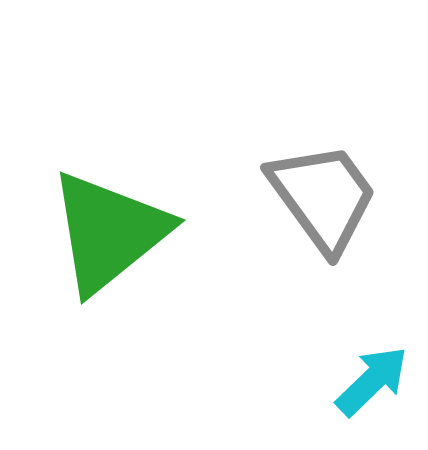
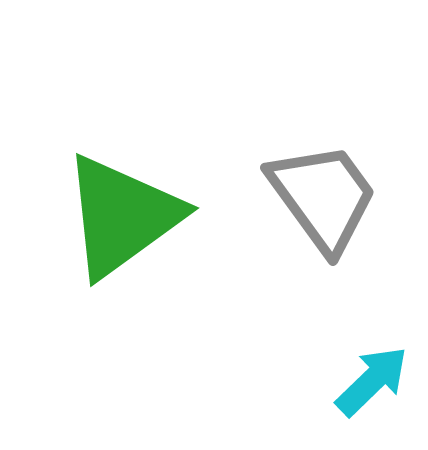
green triangle: moved 13 px right, 16 px up; rotated 3 degrees clockwise
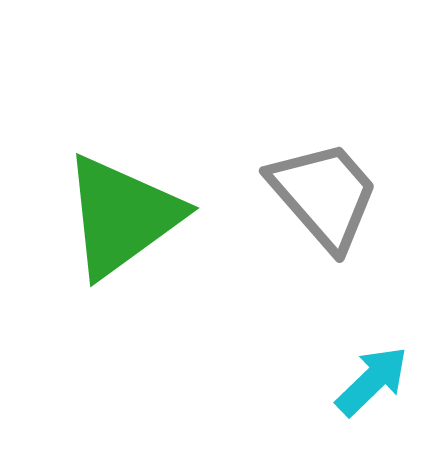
gray trapezoid: moved 1 px right, 2 px up; rotated 5 degrees counterclockwise
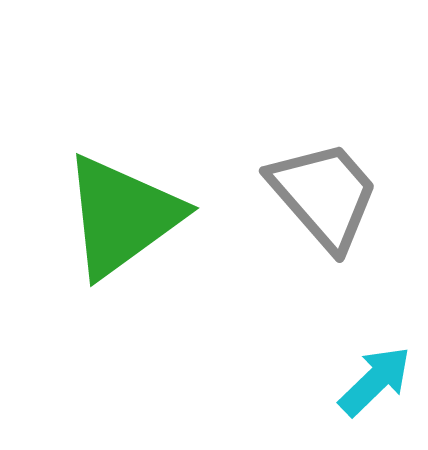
cyan arrow: moved 3 px right
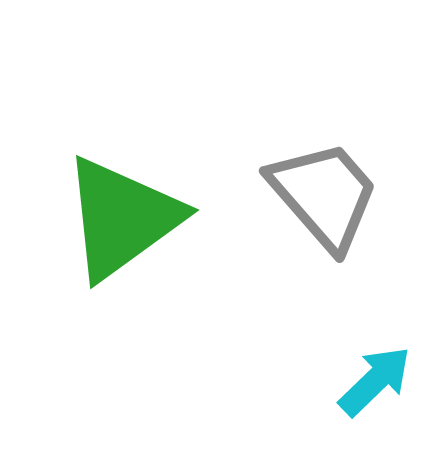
green triangle: moved 2 px down
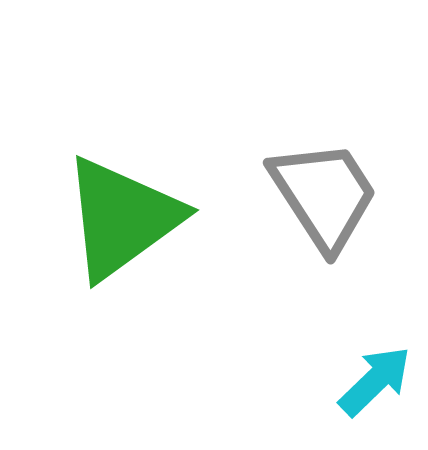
gray trapezoid: rotated 8 degrees clockwise
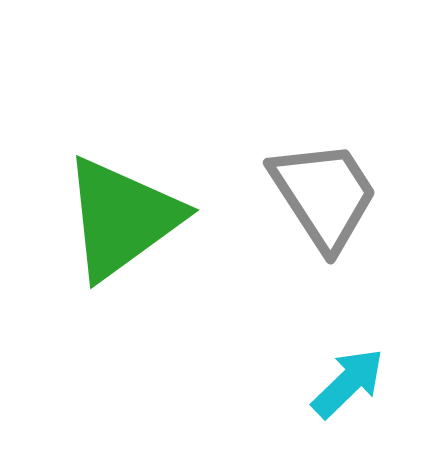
cyan arrow: moved 27 px left, 2 px down
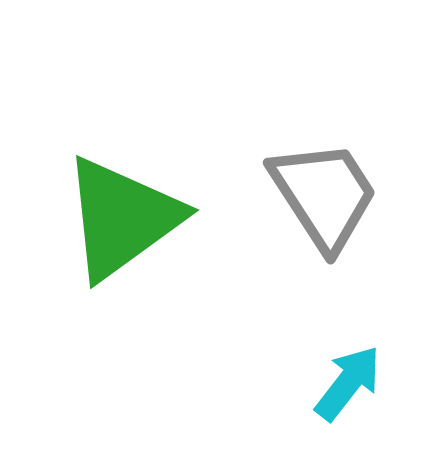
cyan arrow: rotated 8 degrees counterclockwise
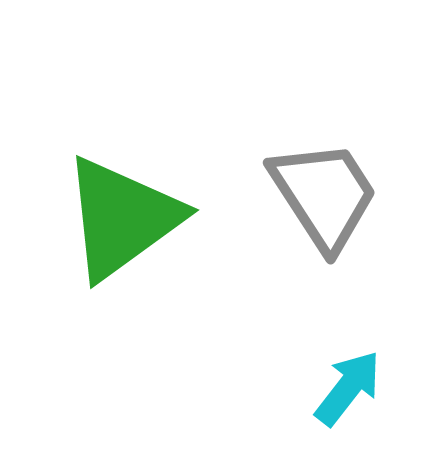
cyan arrow: moved 5 px down
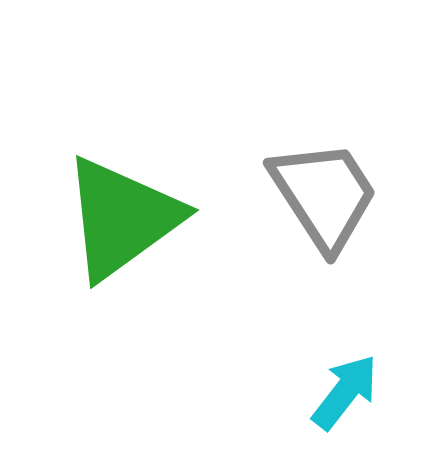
cyan arrow: moved 3 px left, 4 px down
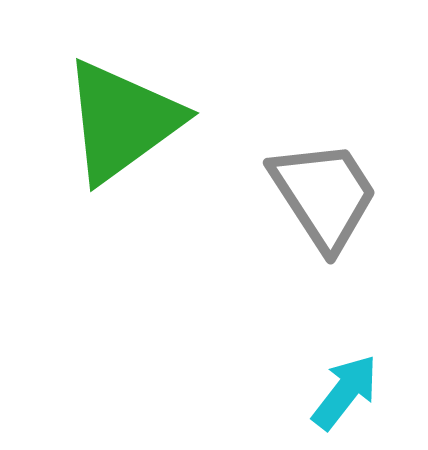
green triangle: moved 97 px up
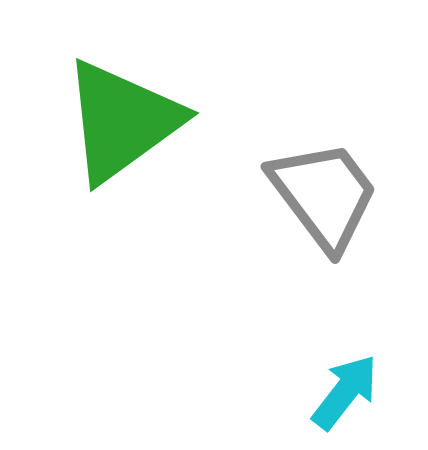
gray trapezoid: rotated 4 degrees counterclockwise
